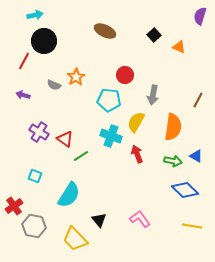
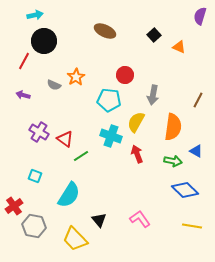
blue triangle: moved 5 px up
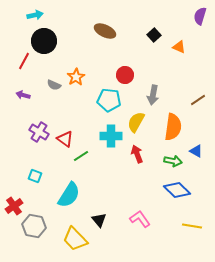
brown line: rotated 28 degrees clockwise
cyan cross: rotated 20 degrees counterclockwise
blue diamond: moved 8 px left
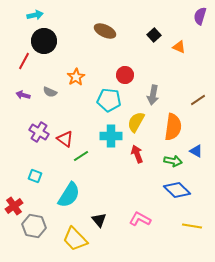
gray semicircle: moved 4 px left, 7 px down
pink L-shape: rotated 25 degrees counterclockwise
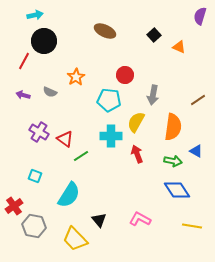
blue diamond: rotated 12 degrees clockwise
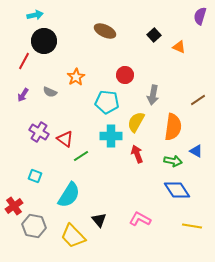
purple arrow: rotated 72 degrees counterclockwise
cyan pentagon: moved 2 px left, 2 px down
yellow trapezoid: moved 2 px left, 3 px up
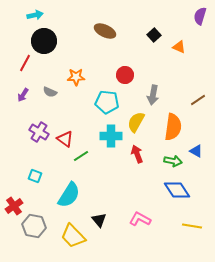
red line: moved 1 px right, 2 px down
orange star: rotated 30 degrees clockwise
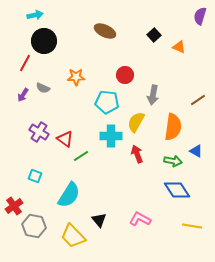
gray semicircle: moved 7 px left, 4 px up
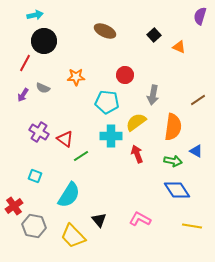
yellow semicircle: rotated 25 degrees clockwise
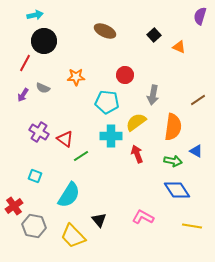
pink L-shape: moved 3 px right, 2 px up
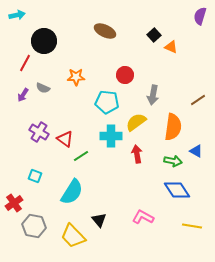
cyan arrow: moved 18 px left
orange triangle: moved 8 px left
red arrow: rotated 12 degrees clockwise
cyan semicircle: moved 3 px right, 3 px up
red cross: moved 3 px up
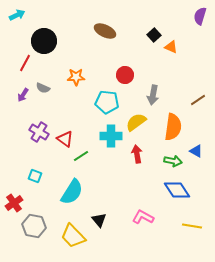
cyan arrow: rotated 14 degrees counterclockwise
